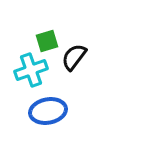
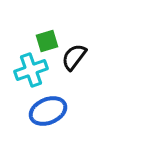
blue ellipse: rotated 12 degrees counterclockwise
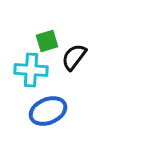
cyan cross: rotated 24 degrees clockwise
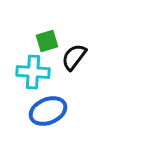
cyan cross: moved 2 px right, 2 px down
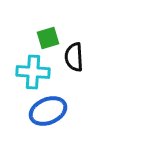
green square: moved 1 px right, 3 px up
black semicircle: rotated 40 degrees counterclockwise
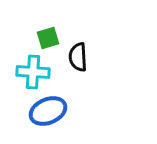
black semicircle: moved 4 px right
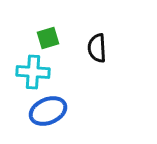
black semicircle: moved 19 px right, 9 px up
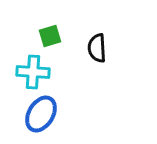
green square: moved 2 px right, 2 px up
blue ellipse: moved 7 px left, 3 px down; rotated 36 degrees counterclockwise
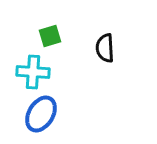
black semicircle: moved 8 px right
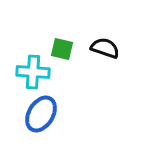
green square: moved 12 px right, 13 px down; rotated 30 degrees clockwise
black semicircle: rotated 112 degrees clockwise
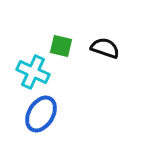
green square: moved 1 px left, 3 px up
cyan cross: rotated 20 degrees clockwise
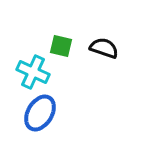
black semicircle: moved 1 px left
blue ellipse: moved 1 px left, 1 px up
